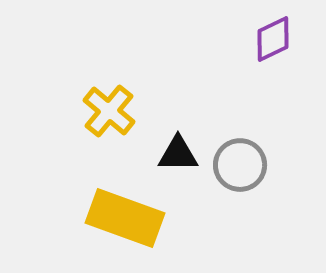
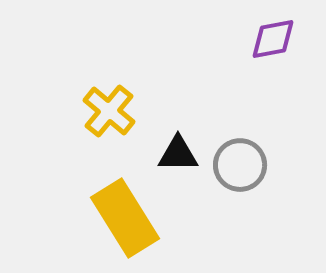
purple diamond: rotated 15 degrees clockwise
yellow rectangle: rotated 38 degrees clockwise
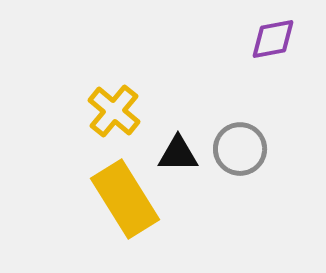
yellow cross: moved 5 px right
gray circle: moved 16 px up
yellow rectangle: moved 19 px up
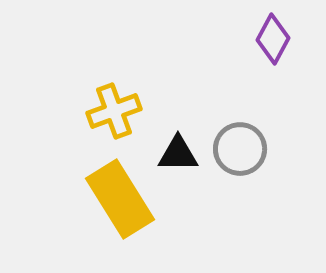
purple diamond: rotated 51 degrees counterclockwise
yellow cross: rotated 30 degrees clockwise
yellow rectangle: moved 5 px left
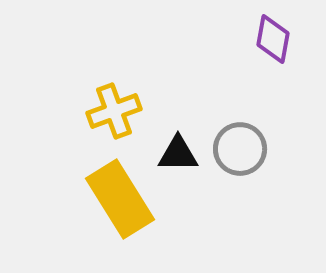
purple diamond: rotated 18 degrees counterclockwise
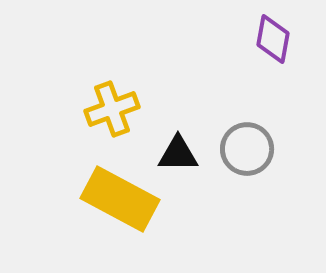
yellow cross: moved 2 px left, 2 px up
gray circle: moved 7 px right
yellow rectangle: rotated 30 degrees counterclockwise
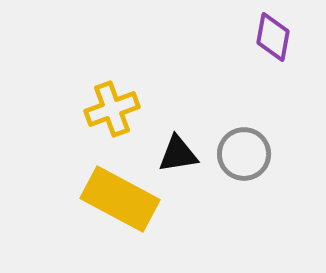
purple diamond: moved 2 px up
gray circle: moved 3 px left, 5 px down
black triangle: rotated 9 degrees counterclockwise
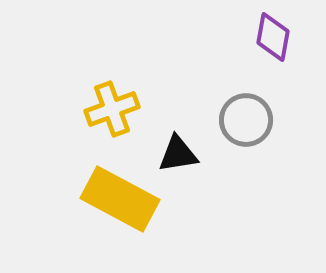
gray circle: moved 2 px right, 34 px up
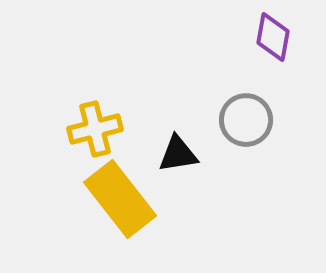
yellow cross: moved 17 px left, 20 px down; rotated 6 degrees clockwise
yellow rectangle: rotated 24 degrees clockwise
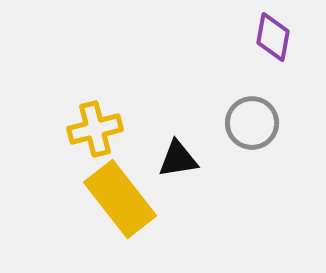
gray circle: moved 6 px right, 3 px down
black triangle: moved 5 px down
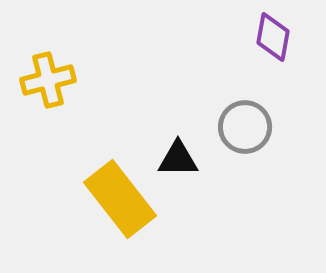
gray circle: moved 7 px left, 4 px down
yellow cross: moved 47 px left, 49 px up
black triangle: rotated 9 degrees clockwise
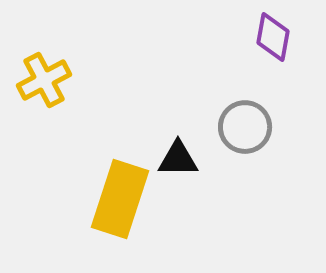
yellow cross: moved 4 px left; rotated 14 degrees counterclockwise
yellow rectangle: rotated 56 degrees clockwise
